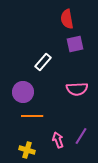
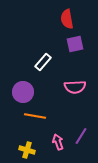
pink semicircle: moved 2 px left, 2 px up
orange line: moved 3 px right; rotated 10 degrees clockwise
pink arrow: moved 2 px down
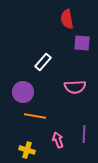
purple square: moved 7 px right, 1 px up; rotated 18 degrees clockwise
purple line: moved 3 px right, 2 px up; rotated 30 degrees counterclockwise
pink arrow: moved 2 px up
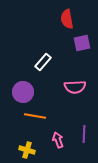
purple square: rotated 18 degrees counterclockwise
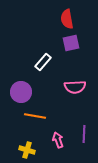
purple square: moved 11 px left
purple circle: moved 2 px left
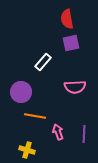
pink arrow: moved 8 px up
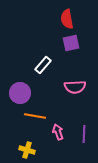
white rectangle: moved 3 px down
purple circle: moved 1 px left, 1 px down
